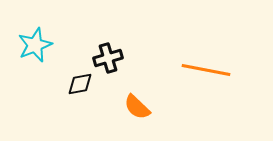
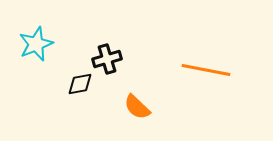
cyan star: moved 1 px right, 1 px up
black cross: moved 1 px left, 1 px down
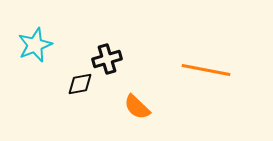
cyan star: moved 1 px left, 1 px down
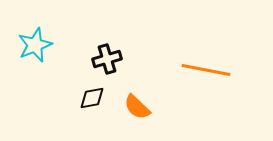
black diamond: moved 12 px right, 14 px down
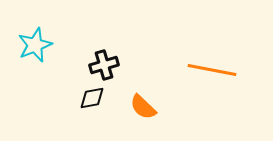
black cross: moved 3 px left, 6 px down
orange line: moved 6 px right
orange semicircle: moved 6 px right
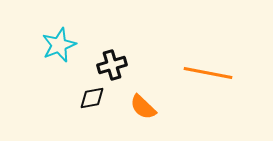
cyan star: moved 24 px right
black cross: moved 8 px right
orange line: moved 4 px left, 3 px down
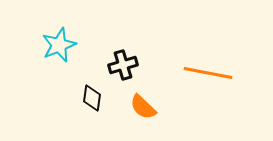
black cross: moved 11 px right
black diamond: rotated 72 degrees counterclockwise
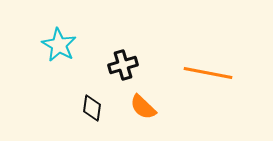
cyan star: rotated 20 degrees counterclockwise
black diamond: moved 10 px down
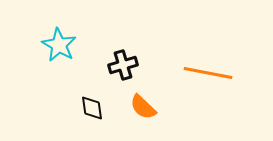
black diamond: rotated 16 degrees counterclockwise
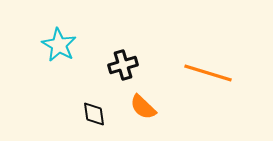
orange line: rotated 6 degrees clockwise
black diamond: moved 2 px right, 6 px down
